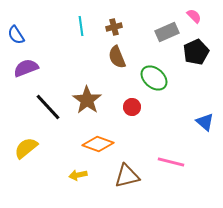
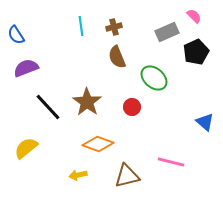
brown star: moved 2 px down
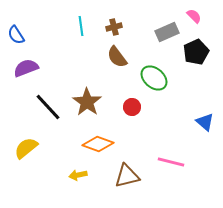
brown semicircle: rotated 15 degrees counterclockwise
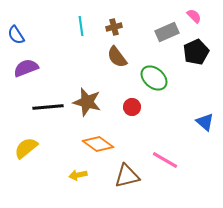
brown star: rotated 20 degrees counterclockwise
black line: rotated 52 degrees counterclockwise
orange diamond: rotated 16 degrees clockwise
pink line: moved 6 px left, 2 px up; rotated 16 degrees clockwise
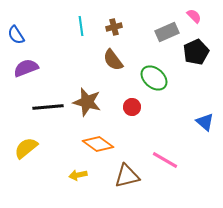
brown semicircle: moved 4 px left, 3 px down
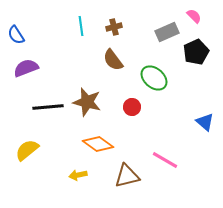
yellow semicircle: moved 1 px right, 2 px down
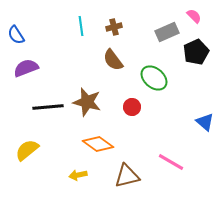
pink line: moved 6 px right, 2 px down
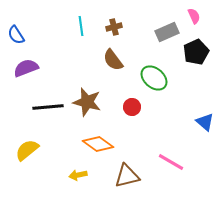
pink semicircle: rotated 21 degrees clockwise
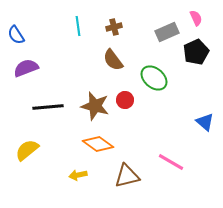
pink semicircle: moved 2 px right, 2 px down
cyan line: moved 3 px left
brown star: moved 8 px right, 4 px down
red circle: moved 7 px left, 7 px up
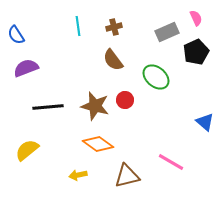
green ellipse: moved 2 px right, 1 px up
